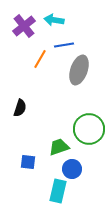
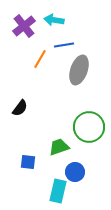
black semicircle: rotated 18 degrees clockwise
green circle: moved 2 px up
blue circle: moved 3 px right, 3 px down
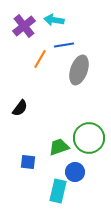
green circle: moved 11 px down
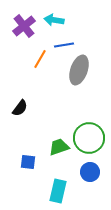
blue circle: moved 15 px right
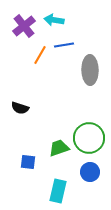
orange line: moved 4 px up
gray ellipse: moved 11 px right; rotated 20 degrees counterclockwise
black semicircle: rotated 72 degrees clockwise
green trapezoid: moved 1 px down
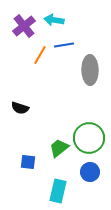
green trapezoid: rotated 20 degrees counterclockwise
